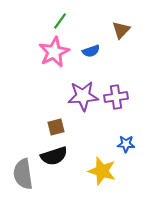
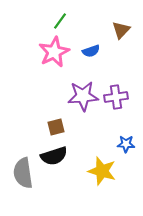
gray semicircle: moved 1 px up
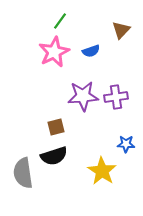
yellow star: rotated 16 degrees clockwise
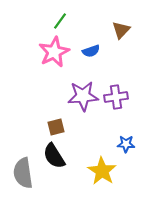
black semicircle: rotated 76 degrees clockwise
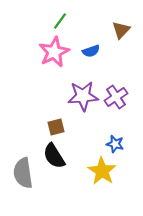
purple cross: rotated 25 degrees counterclockwise
blue star: moved 11 px left; rotated 12 degrees clockwise
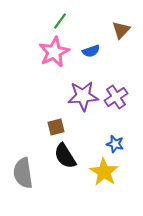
black semicircle: moved 11 px right
yellow star: moved 2 px right, 1 px down
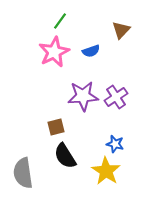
yellow star: moved 2 px right, 1 px up
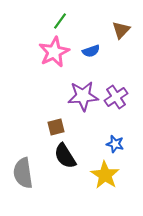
yellow star: moved 1 px left, 4 px down
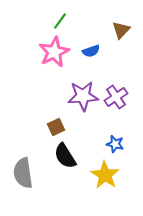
brown square: rotated 12 degrees counterclockwise
